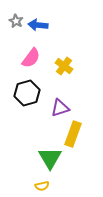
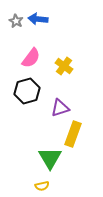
blue arrow: moved 6 px up
black hexagon: moved 2 px up
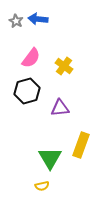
purple triangle: rotated 12 degrees clockwise
yellow rectangle: moved 8 px right, 11 px down
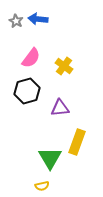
yellow rectangle: moved 4 px left, 3 px up
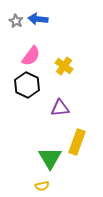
pink semicircle: moved 2 px up
black hexagon: moved 6 px up; rotated 20 degrees counterclockwise
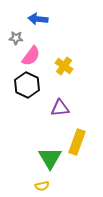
gray star: moved 17 px down; rotated 24 degrees counterclockwise
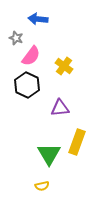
gray star: rotated 16 degrees clockwise
green triangle: moved 1 px left, 4 px up
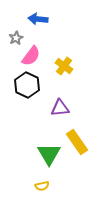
gray star: rotated 24 degrees clockwise
yellow rectangle: rotated 55 degrees counterclockwise
